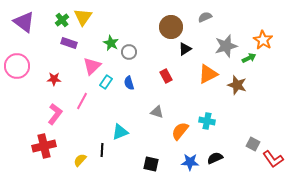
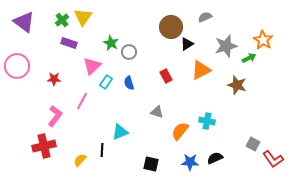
black triangle: moved 2 px right, 5 px up
orange triangle: moved 7 px left, 4 px up
pink L-shape: moved 2 px down
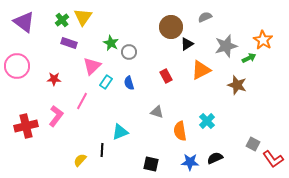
pink L-shape: moved 1 px right
cyan cross: rotated 35 degrees clockwise
orange semicircle: rotated 48 degrees counterclockwise
red cross: moved 18 px left, 20 px up
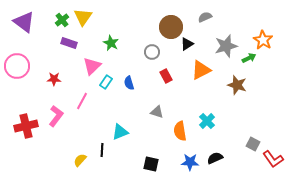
gray circle: moved 23 px right
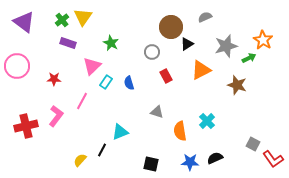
purple rectangle: moved 1 px left
black line: rotated 24 degrees clockwise
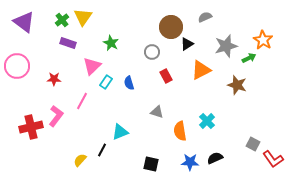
red cross: moved 5 px right, 1 px down
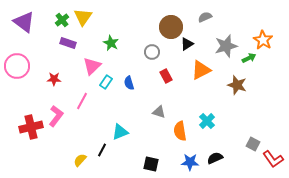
gray triangle: moved 2 px right
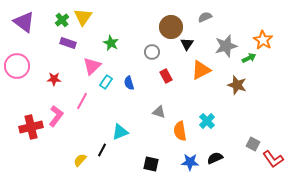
black triangle: rotated 24 degrees counterclockwise
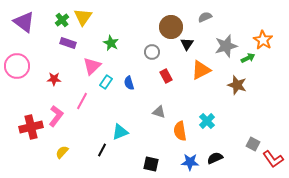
green arrow: moved 1 px left
yellow semicircle: moved 18 px left, 8 px up
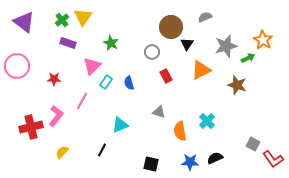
cyan triangle: moved 7 px up
